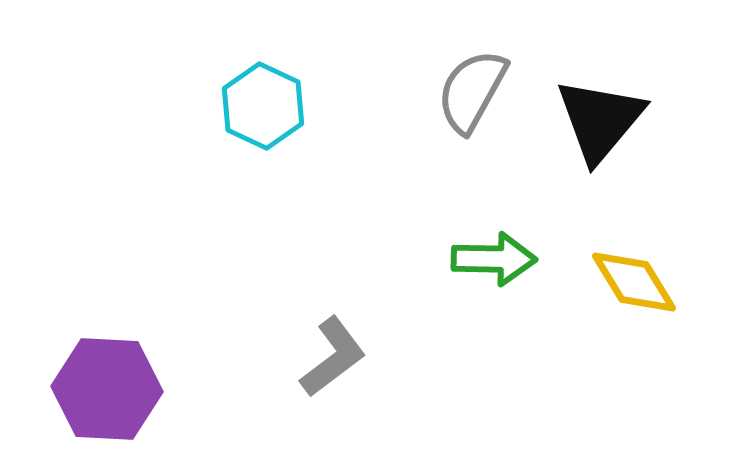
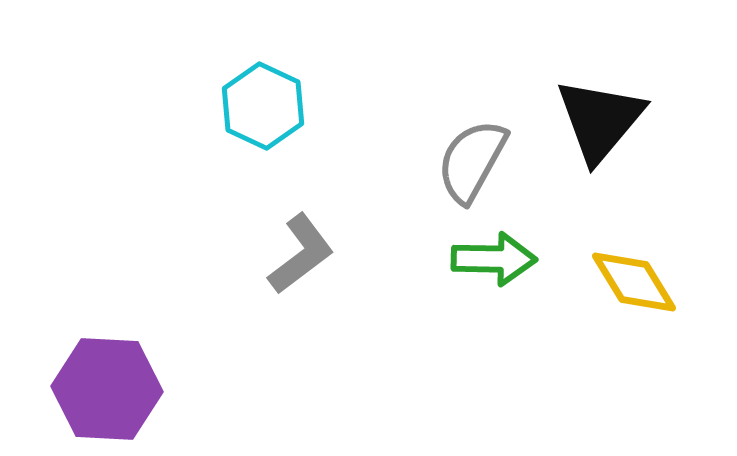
gray semicircle: moved 70 px down
gray L-shape: moved 32 px left, 103 px up
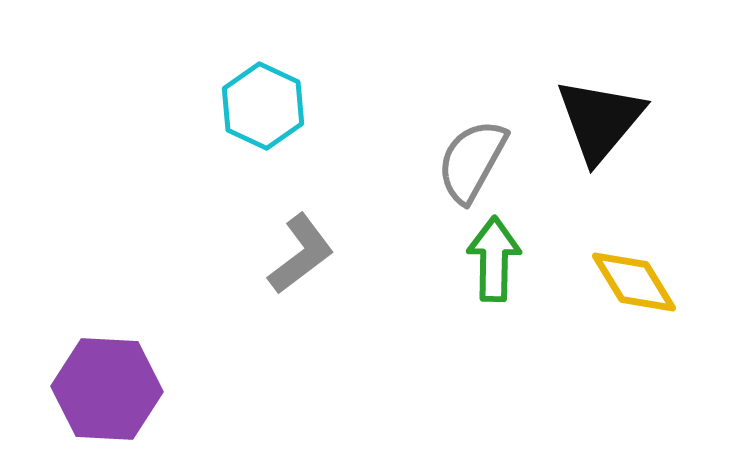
green arrow: rotated 90 degrees counterclockwise
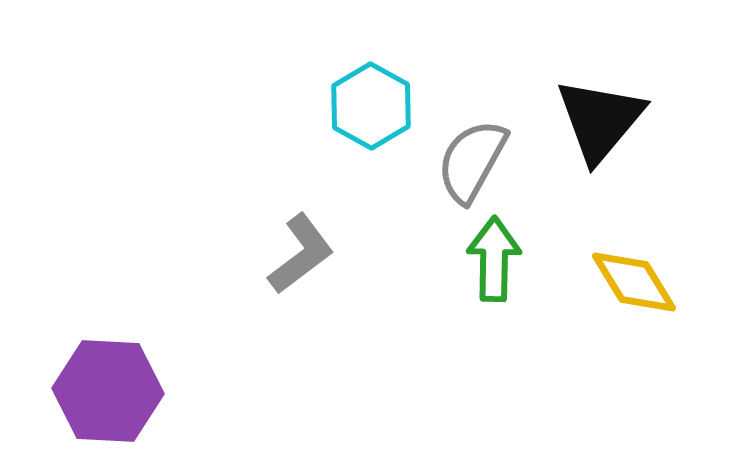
cyan hexagon: moved 108 px right; rotated 4 degrees clockwise
purple hexagon: moved 1 px right, 2 px down
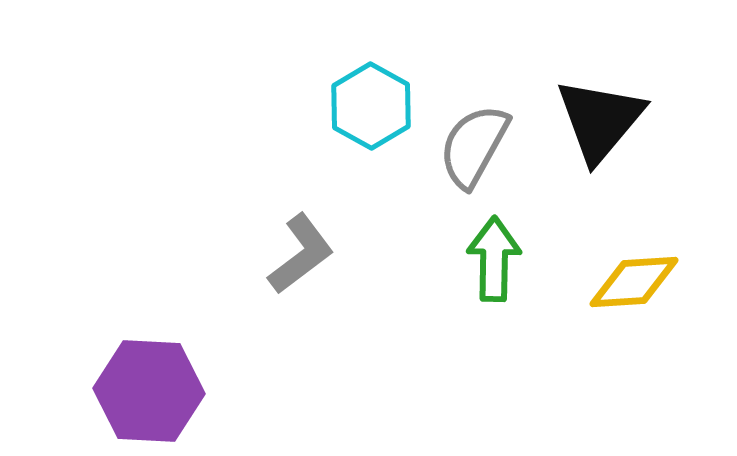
gray semicircle: moved 2 px right, 15 px up
yellow diamond: rotated 62 degrees counterclockwise
purple hexagon: moved 41 px right
